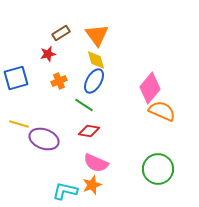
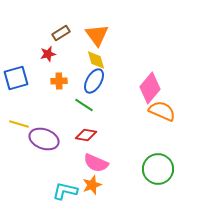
orange cross: rotated 21 degrees clockwise
red diamond: moved 3 px left, 4 px down
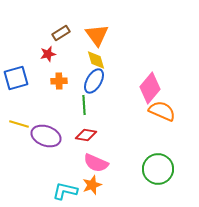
green line: rotated 54 degrees clockwise
purple ellipse: moved 2 px right, 3 px up
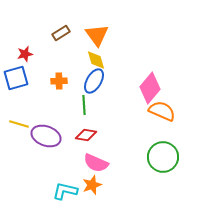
red star: moved 23 px left
green circle: moved 5 px right, 12 px up
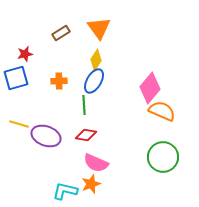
orange triangle: moved 2 px right, 7 px up
yellow diamond: rotated 50 degrees clockwise
orange star: moved 1 px left, 1 px up
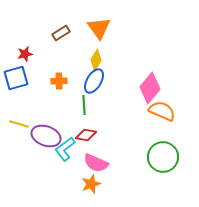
cyan L-shape: moved 42 px up; rotated 50 degrees counterclockwise
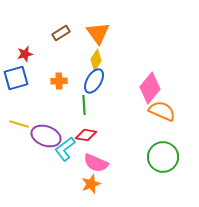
orange triangle: moved 1 px left, 5 px down
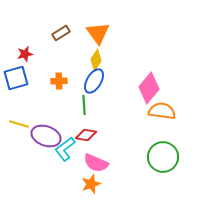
pink diamond: moved 1 px left
orange semicircle: rotated 16 degrees counterclockwise
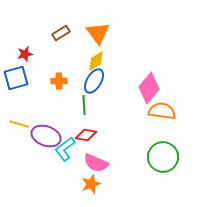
yellow diamond: moved 1 px down; rotated 25 degrees clockwise
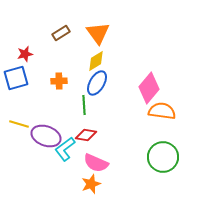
blue ellipse: moved 3 px right, 2 px down
